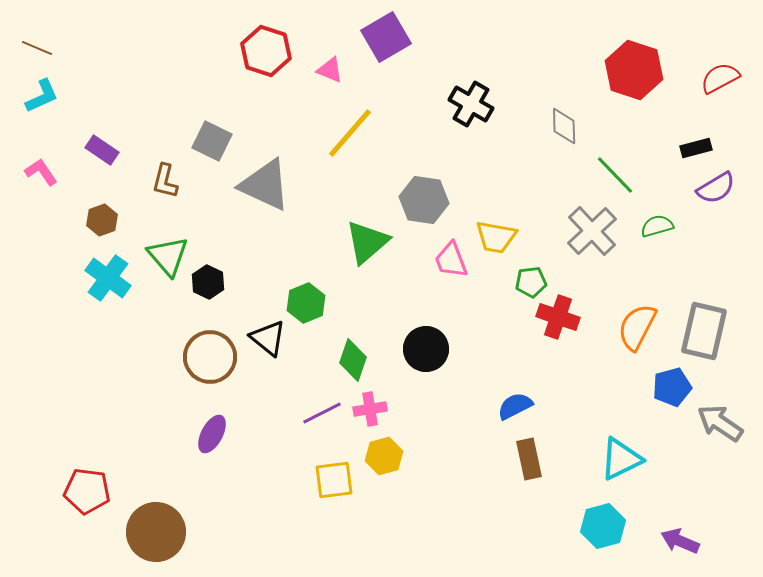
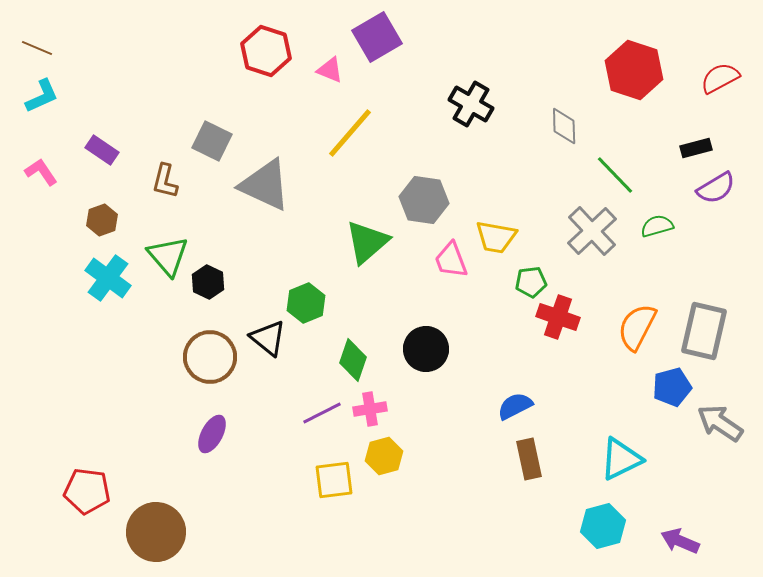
purple square at (386, 37): moved 9 px left
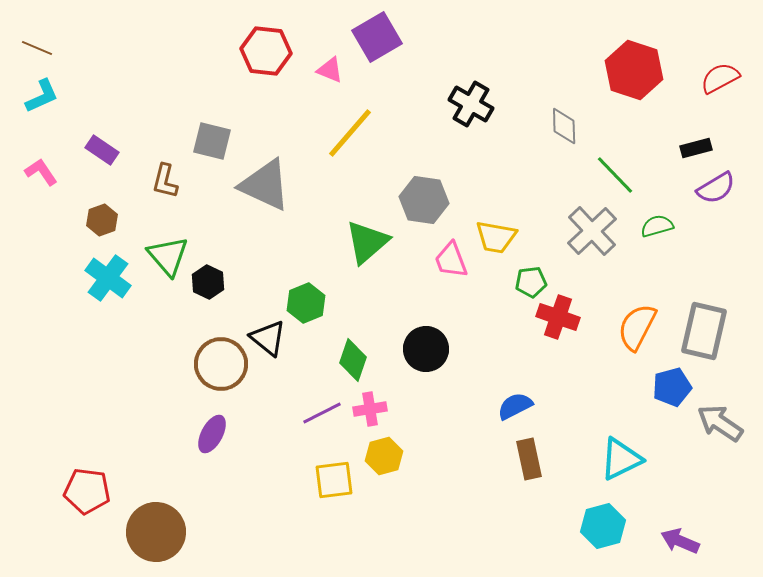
red hexagon at (266, 51): rotated 12 degrees counterclockwise
gray square at (212, 141): rotated 12 degrees counterclockwise
brown circle at (210, 357): moved 11 px right, 7 px down
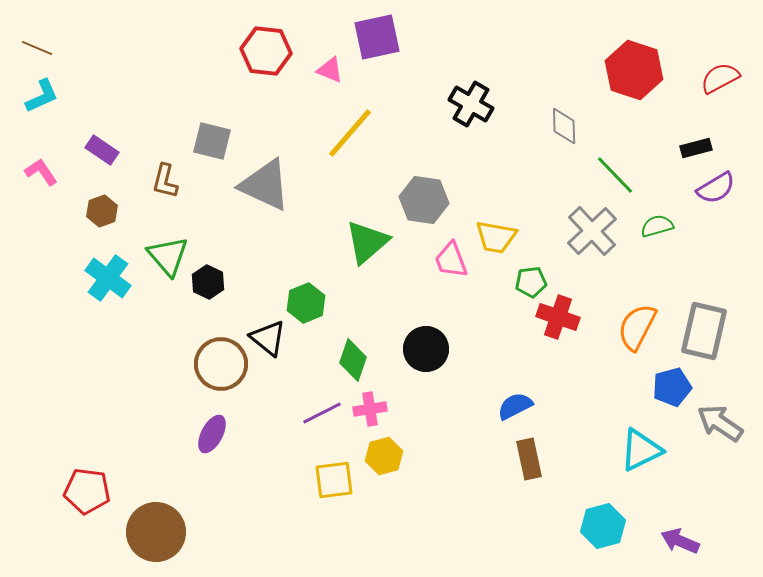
purple square at (377, 37): rotated 18 degrees clockwise
brown hexagon at (102, 220): moved 9 px up
cyan triangle at (621, 459): moved 20 px right, 9 px up
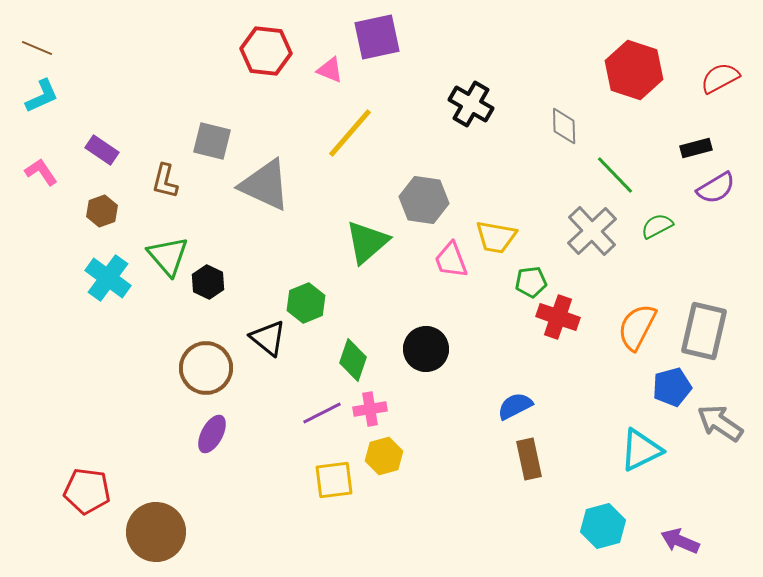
green semicircle at (657, 226): rotated 12 degrees counterclockwise
brown circle at (221, 364): moved 15 px left, 4 px down
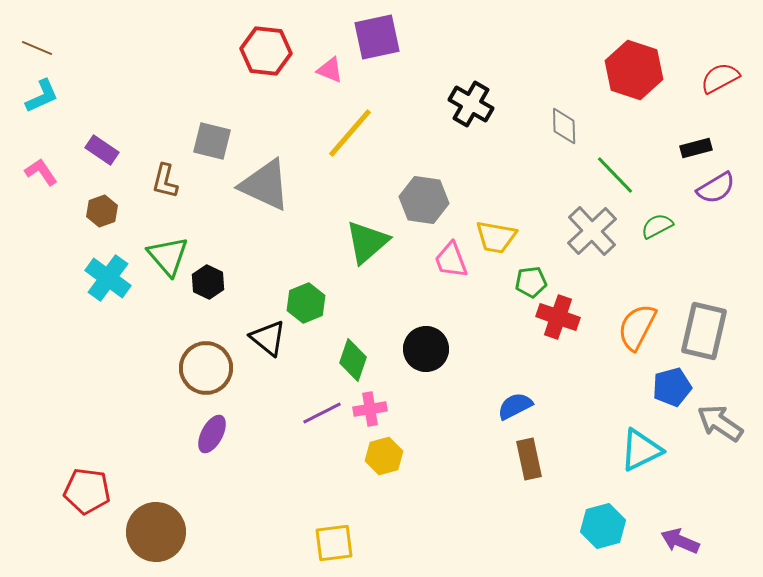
yellow square at (334, 480): moved 63 px down
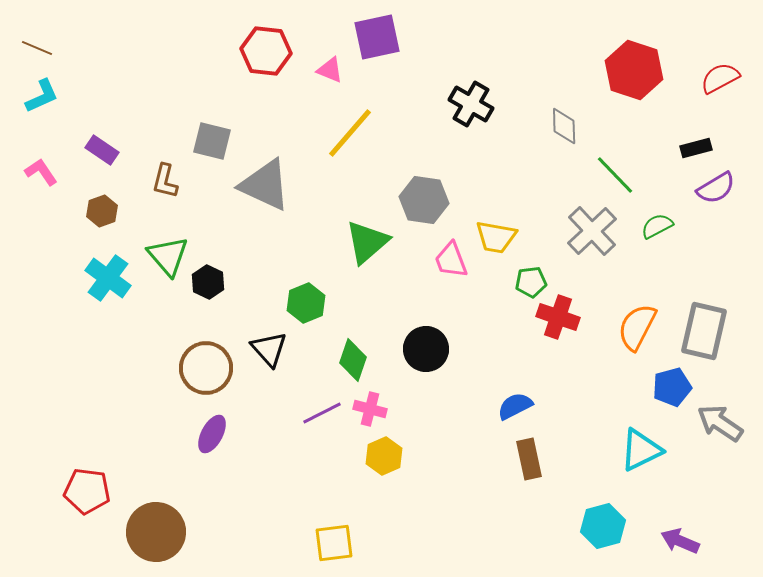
black triangle at (268, 338): moved 1 px right, 11 px down; rotated 9 degrees clockwise
pink cross at (370, 409): rotated 24 degrees clockwise
yellow hexagon at (384, 456): rotated 9 degrees counterclockwise
